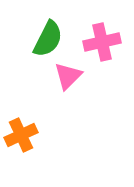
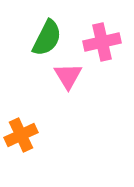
green semicircle: moved 1 px left, 1 px up
pink triangle: rotated 16 degrees counterclockwise
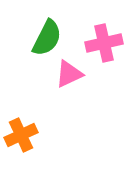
pink cross: moved 2 px right, 1 px down
pink triangle: moved 1 px right, 2 px up; rotated 36 degrees clockwise
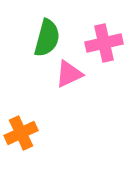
green semicircle: rotated 12 degrees counterclockwise
orange cross: moved 2 px up
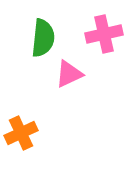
green semicircle: moved 4 px left; rotated 9 degrees counterclockwise
pink cross: moved 9 px up
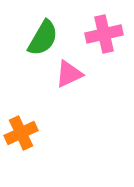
green semicircle: rotated 24 degrees clockwise
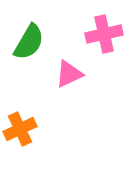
green semicircle: moved 14 px left, 4 px down
orange cross: moved 1 px left, 4 px up
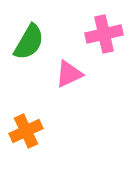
orange cross: moved 6 px right, 2 px down
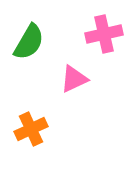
pink triangle: moved 5 px right, 5 px down
orange cross: moved 5 px right, 2 px up
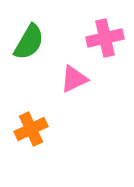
pink cross: moved 1 px right, 4 px down
